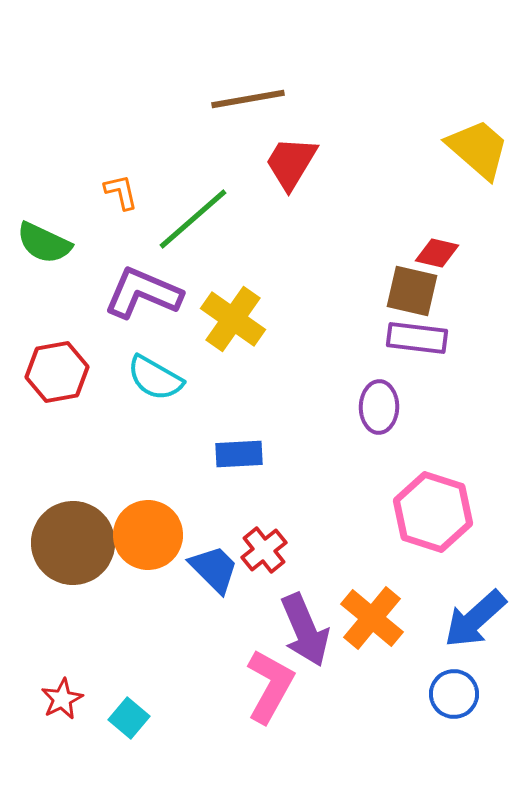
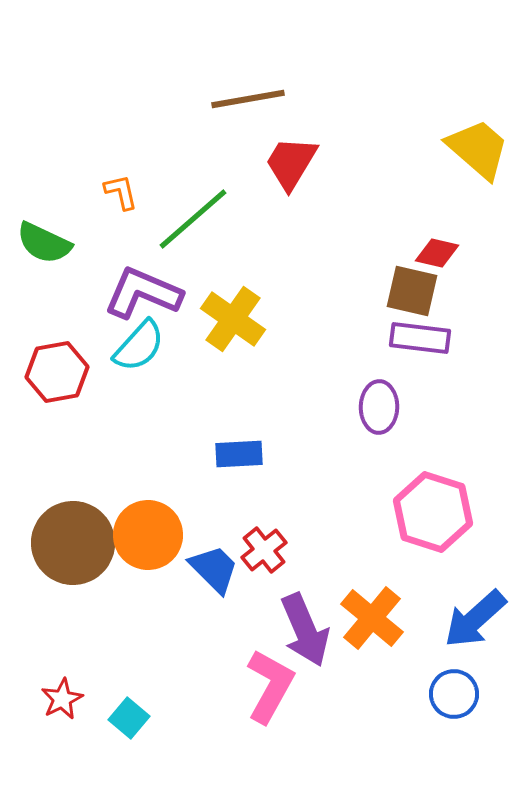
purple rectangle: moved 3 px right
cyan semicircle: moved 16 px left, 32 px up; rotated 78 degrees counterclockwise
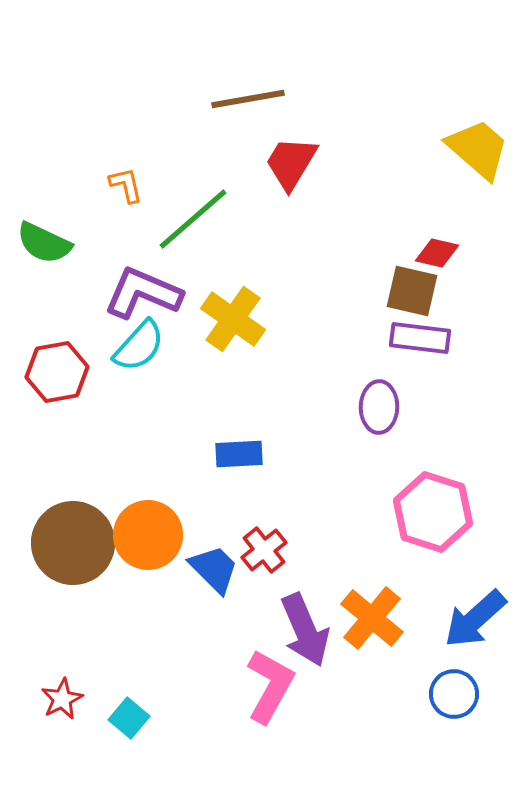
orange L-shape: moved 5 px right, 7 px up
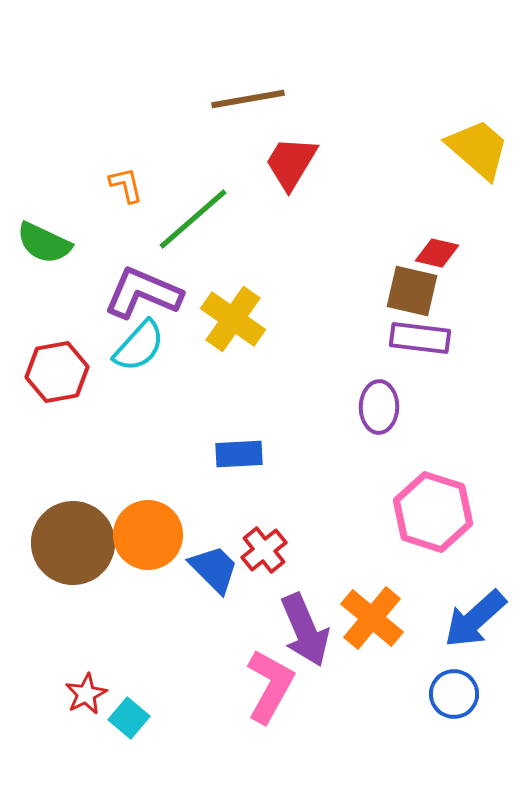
red star: moved 24 px right, 5 px up
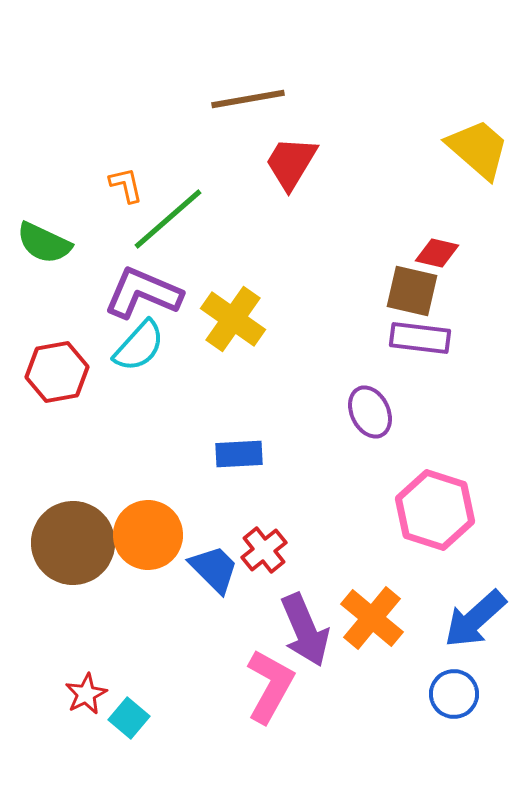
green line: moved 25 px left
purple ellipse: moved 9 px left, 5 px down; rotated 27 degrees counterclockwise
pink hexagon: moved 2 px right, 2 px up
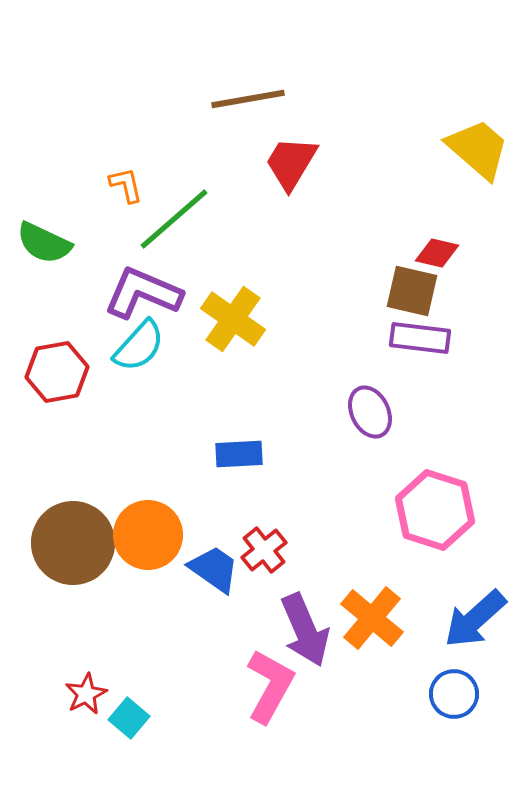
green line: moved 6 px right
blue trapezoid: rotated 10 degrees counterclockwise
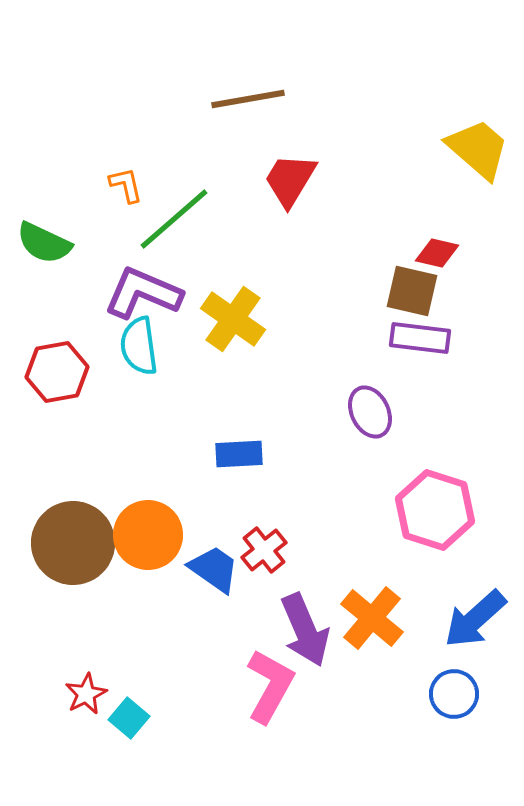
red trapezoid: moved 1 px left, 17 px down
cyan semicircle: rotated 130 degrees clockwise
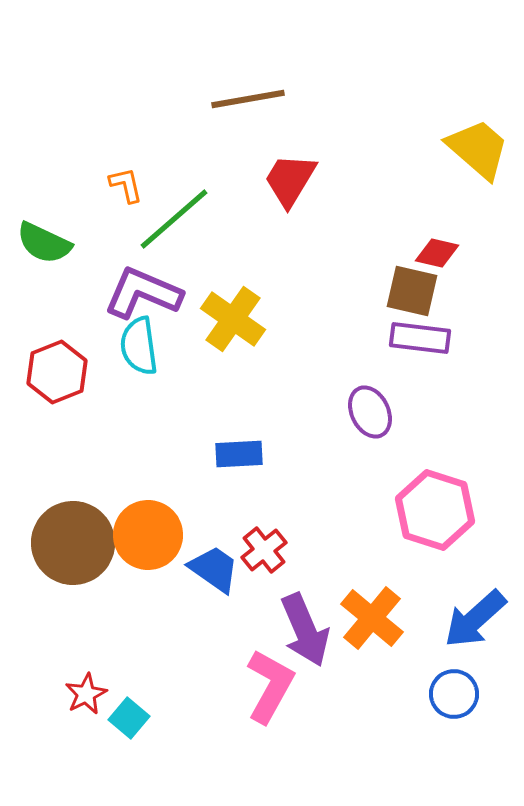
red hexagon: rotated 12 degrees counterclockwise
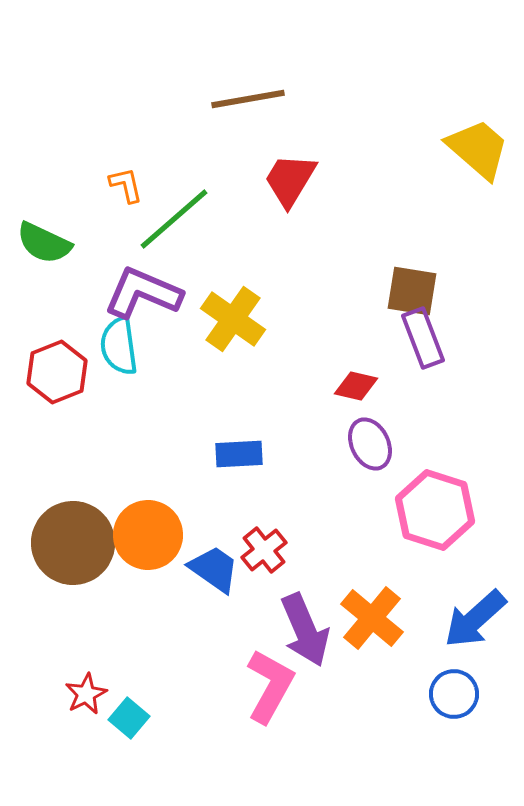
red diamond: moved 81 px left, 133 px down
brown square: rotated 4 degrees counterclockwise
purple rectangle: moved 3 px right; rotated 62 degrees clockwise
cyan semicircle: moved 20 px left
purple ellipse: moved 32 px down
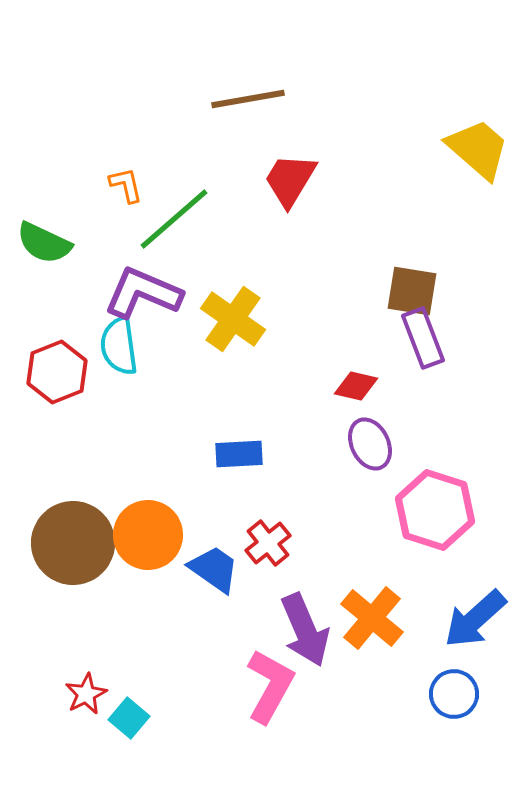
red cross: moved 4 px right, 7 px up
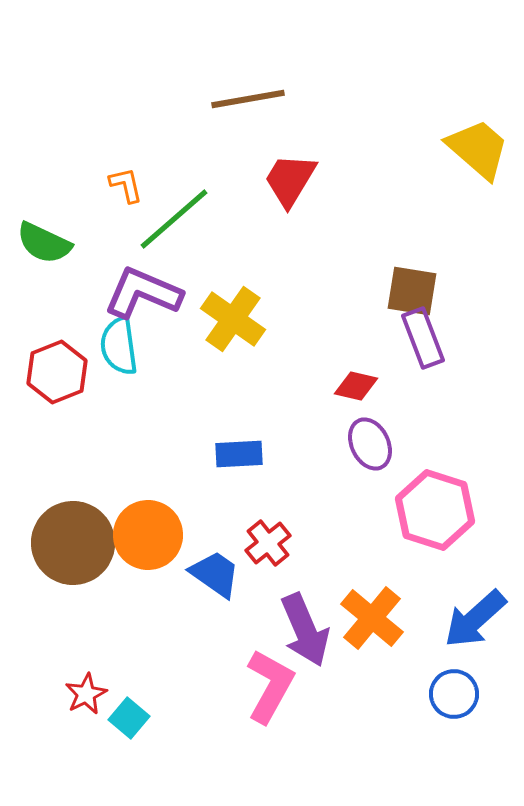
blue trapezoid: moved 1 px right, 5 px down
